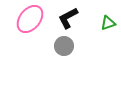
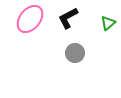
green triangle: rotated 21 degrees counterclockwise
gray circle: moved 11 px right, 7 px down
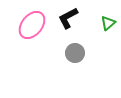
pink ellipse: moved 2 px right, 6 px down
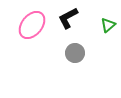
green triangle: moved 2 px down
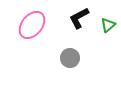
black L-shape: moved 11 px right
gray circle: moved 5 px left, 5 px down
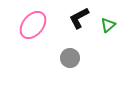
pink ellipse: moved 1 px right
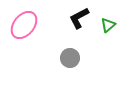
pink ellipse: moved 9 px left
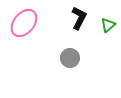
black L-shape: rotated 145 degrees clockwise
pink ellipse: moved 2 px up
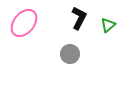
gray circle: moved 4 px up
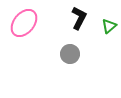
green triangle: moved 1 px right, 1 px down
